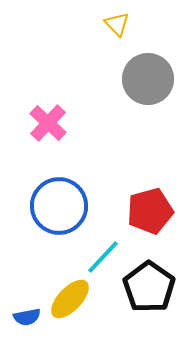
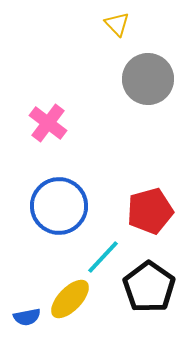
pink cross: rotated 6 degrees counterclockwise
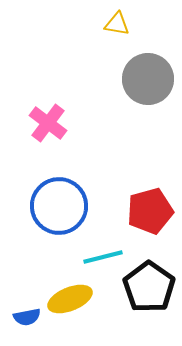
yellow triangle: rotated 36 degrees counterclockwise
cyan line: rotated 33 degrees clockwise
yellow ellipse: rotated 24 degrees clockwise
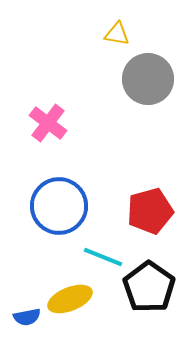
yellow triangle: moved 10 px down
cyan line: rotated 36 degrees clockwise
